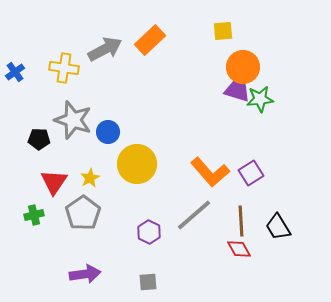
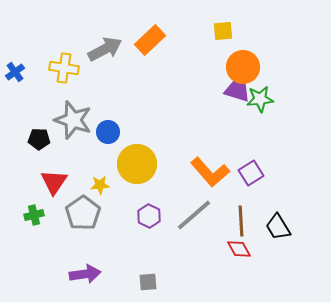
yellow star: moved 10 px right, 7 px down; rotated 24 degrees clockwise
purple hexagon: moved 16 px up
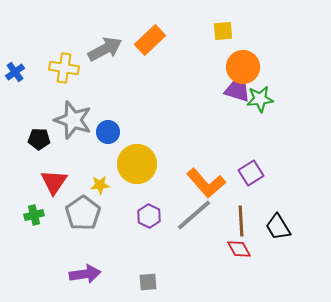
orange L-shape: moved 4 px left, 11 px down
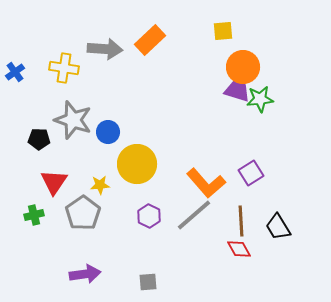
gray arrow: rotated 32 degrees clockwise
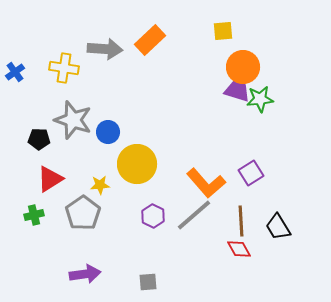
red triangle: moved 4 px left, 3 px up; rotated 24 degrees clockwise
purple hexagon: moved 4 px right
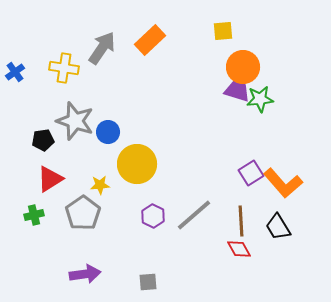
gray arrow: moved 3 px left, 1 px up; rotated 60 degrees counterclockwise
gray star: moved 2 px right, 1 px down
black pentagon: moved 4 px right, 1 px down; rotated 10 degrees counterclockwise
orange L-shape: moved 77 px right
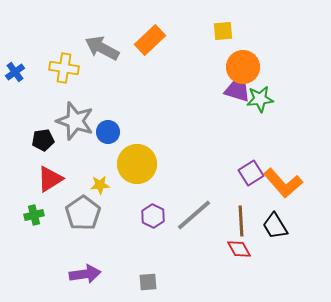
gray arrow: rotated 96 degrees counterclockwise
black trapezoid: moved 3 px left, 1 px up
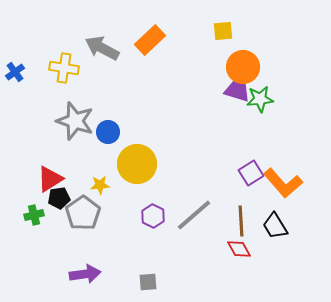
black pentagon: moved 16 px right, 58 px down
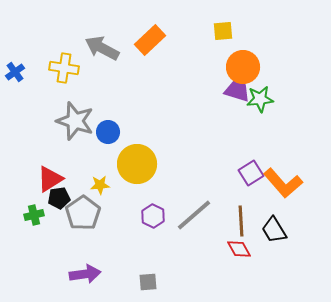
black trapezoid: moved 1 px left, 4 px down
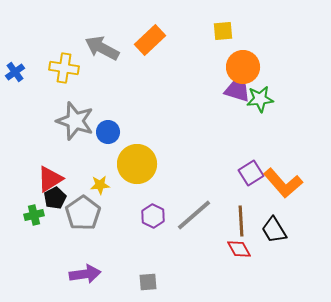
black pentagon: moved 4 px left; rotated 20 degrees counterclockwise
